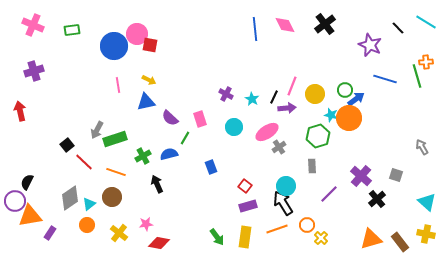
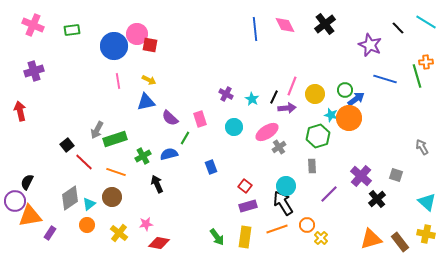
pink line at (118, 85): moved 4 px up
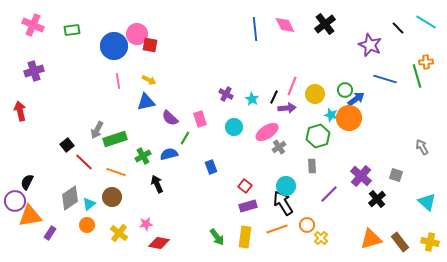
yellow cross at (426, 234): moved 4 px right, 8 px down
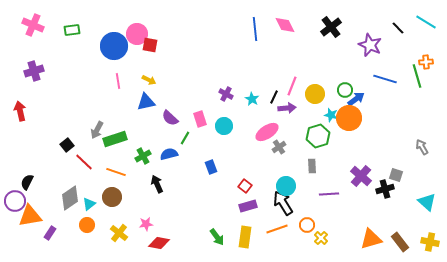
black cross at (325, 24): moved 6 px right, 3 px down
cyan circle at (234, 127): moved 10 px left, 1 px up
purple line at (329, 194): rotated 42 degrees clockwise
black cross at (377, 199): moved 8 px right, 10 px up; rotated 24 degrees clockwise
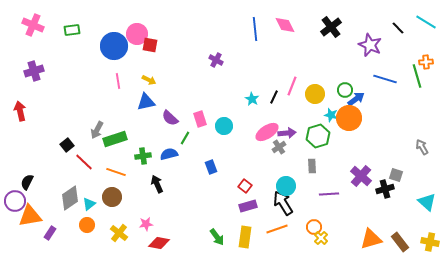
purple cross at (226, 94): moved 10 px left, 34 px up
purple arrow at (287, 108): moved 25 px down
green cross at (143, 156): rotated 21 degrees clockwise
orange circle at (307, 225): moved 7 px right, 2 px down
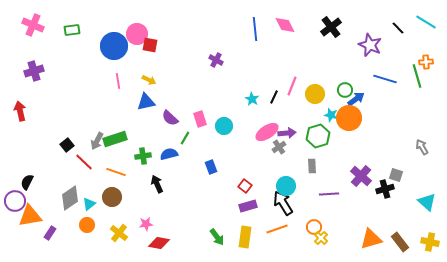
gray arrow at (97, 130): moved 11 px down
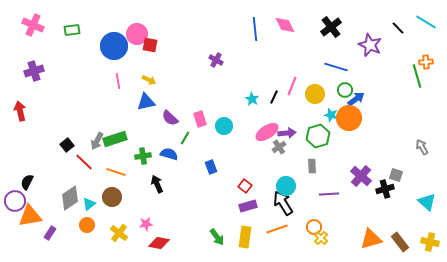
blue line at (385, 79): moved 49 px left, 12 px up
blue semicircle at (169, 154): rotated 30 degrees clockwise
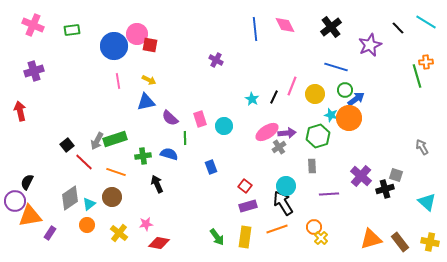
purple star at (370, 45): rotated 25 degrees clockwise
green line at (185, 138): rotated 32 degrees counterclockwise
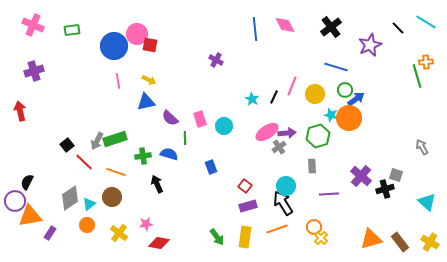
yellow cross at (430, 242): rotated 18 degrees clockwise
